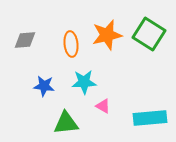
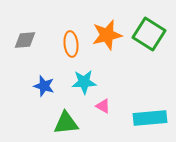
blue star: rotated 10 degrees clockwise
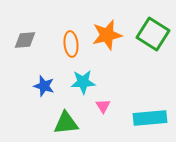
green square: moved 4 px right
cyan star: moved 1 px left
pink triangle: rotated 28 degrees clockwise
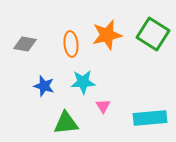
gray diamond: moved 4 px down; rotated 15 degrees clockwise
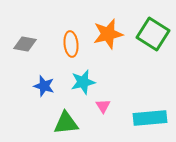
orange star: moved 1 px right, 1 px up
cyan star: rotated 10 degrees counterclockwise
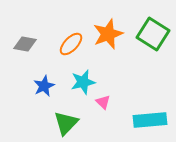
orange star: rotated 8 degrees counterclockwise
orange ellipse: rotated 50 degrees clockwise
blue star: rotated 30 degrees clockwise
pink triangle: moved 4 px up; rotated 14 degrees counterclockwise
cyan rectangle: moved 2 px down
green triangle: rotated 40 degrees counterclockwise
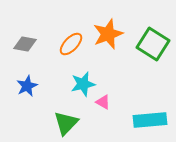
green square: moved 10 px down
cyan star: moved 2 px down
blue star: moved 17 px left
pink triangle: rotated 14 degrees counterclockwise
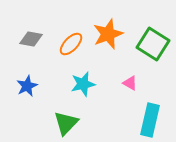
gray diamond: moved 6 px right, 5 px up
pink triangle: moved 27 px right, 19 px up
cyan rectangle: rotated 72 degrees counterclockwise
